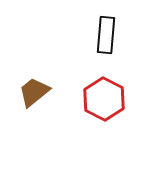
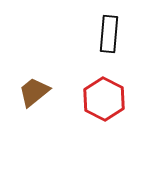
black rectangle: moved 3 px right, 1 px up
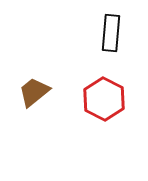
black rectangle: moved 2 px right, 1 px up
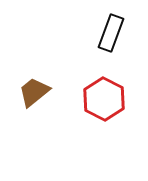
black rectangle: rotated 15 degrees clockwise
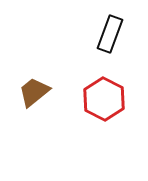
black rectangle: moved 1 px left, 1 px down
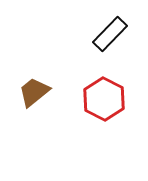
black rectangle: rotated 24 degrees clockwise
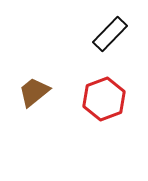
red hexagon: rotated 12 degrees clockwise
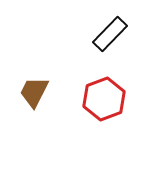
brown trapezoid: rotated 24 degrees counterclockwise
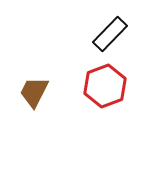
red hexagon: moved 1 px right, 13 px up
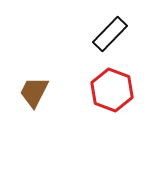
red hexagon: moved 7 px right, 4 px down; rotated 18 degrees counterclockwise
